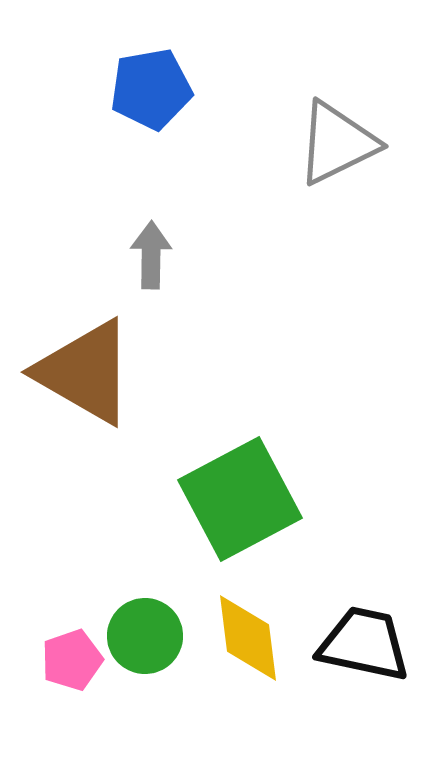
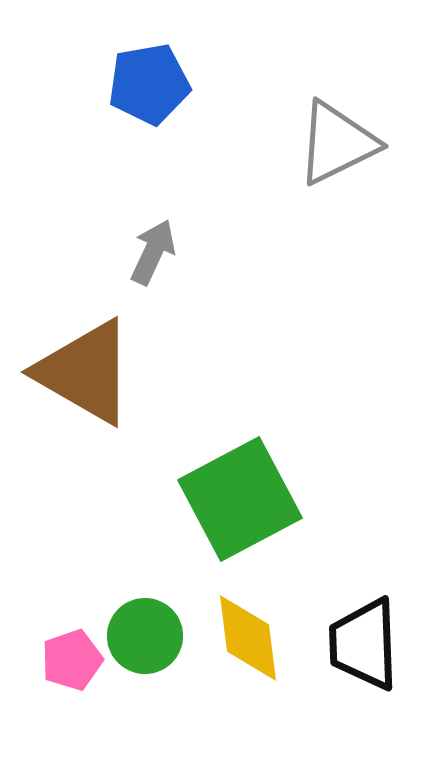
blue pentagon: moved 2 px left, 5 px up
gray arrow: moved 2 px right, 3 px up; rotated 24 degrees clockwise
black trapezoid: rotated 104 degrees counterclockwise
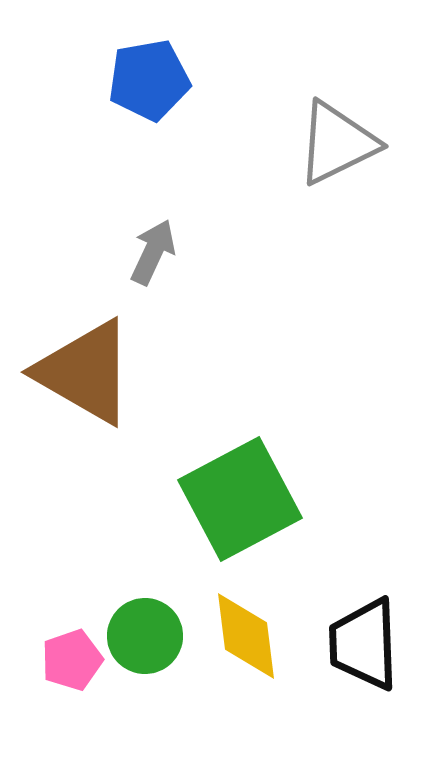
blue pentagon: moved 4 px up
yellow diamond: moved 2 px left, 2 px up
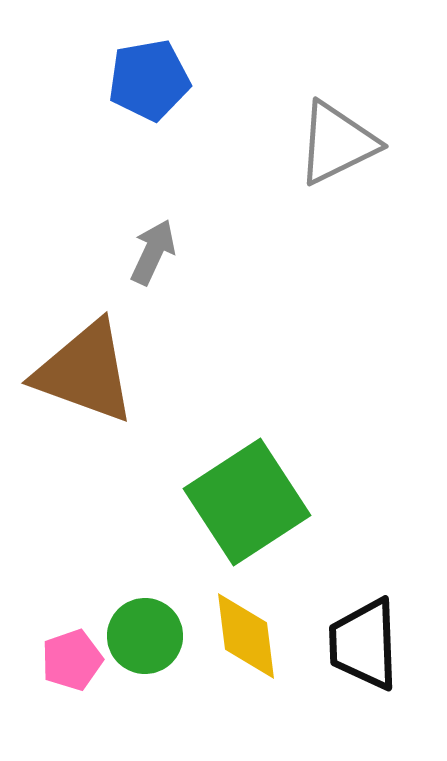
brown triangle: rotated 10 degrees counterclockwise
green square: moved 7 px right, 3 px down; rotated 5 degrees counterclockwise
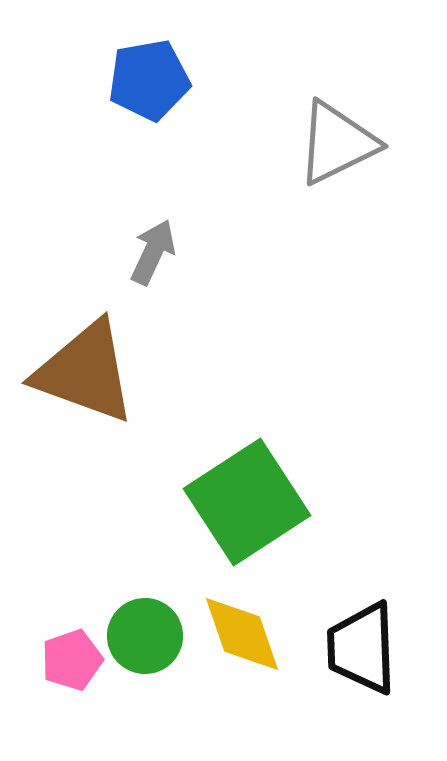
yellow diamond: moved 4 px left, 2 px up; rotated 12 degrees counterclockwise
black trapezoid: moved 2 px left, 4 px down
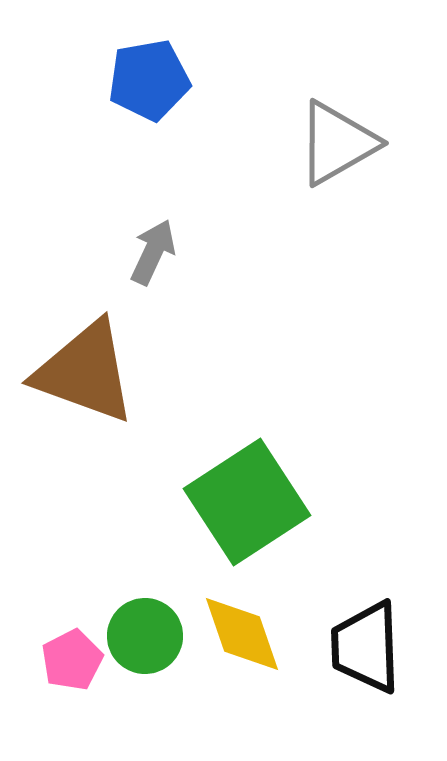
gray triangle: rotated 4 degrees counterclockwise
black trapezoid: moved 4 px right, 1 px up
pink pentagon: rotated 8 degrees counterclockwise
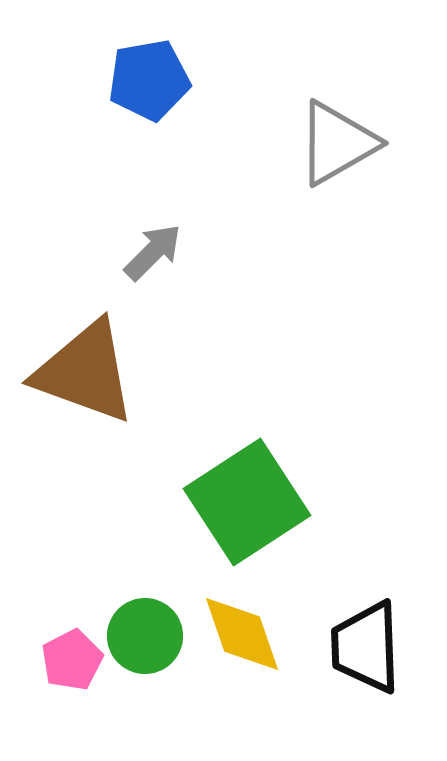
gray arrow: rotated 20 degrees clockwise
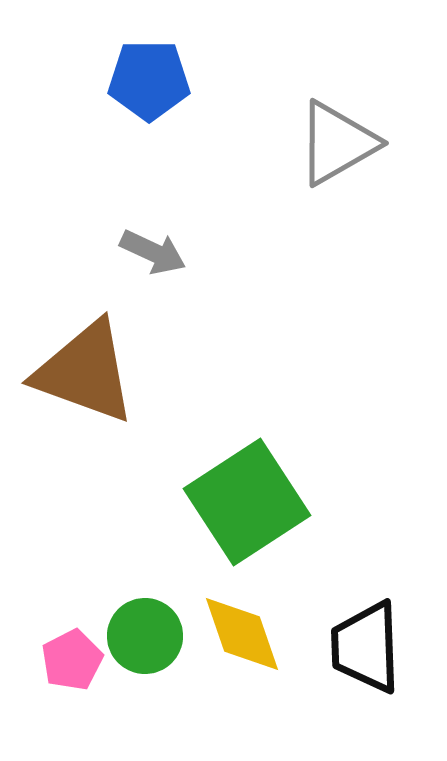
blue pentagon: rotated 10 degrees clockwise
gray arrow: rotated 70 degrees clockwise
